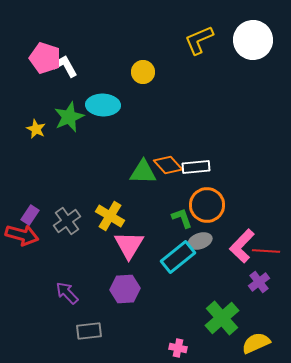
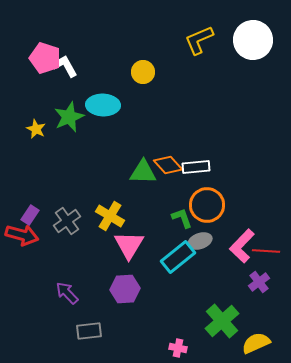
green cross: moved 3 px down
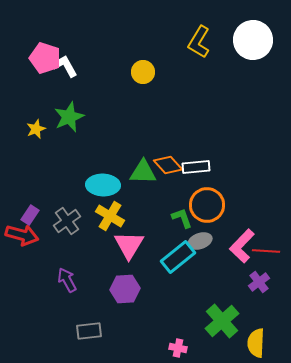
yellow L-shape: moved 2 px down; rotated 36 degrees counterclockwise
cyan ellipse: moved 80 px down
yellow star: rotated 24 degrees clockwise
purple arrow: moved 13 px up; rotated 15 degrees clockwise
yellow semicircle: rotated 64 degrees counterclockwise
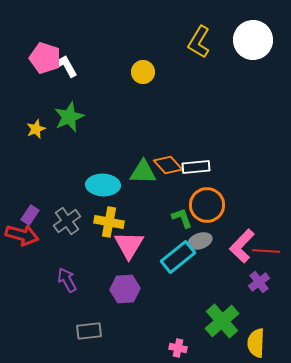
yellow cross: moved 1 px left, 6 px down; rotated 20 degrees counterclockwise
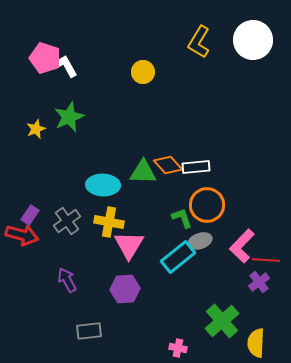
red line: moved 9 px down
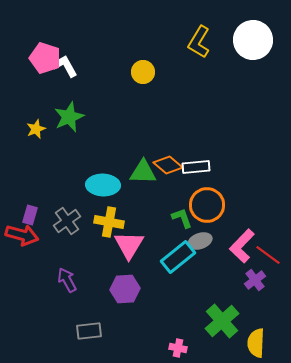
orange diamond: rotated 8 degrees counterclockwise
purple rectangle: rotated 18 degrees counterclockwise
red line: moved 2 px right, 5 px up; rotated 32 degrees clockwise
purple cross: moved 4 px left, 2 px up
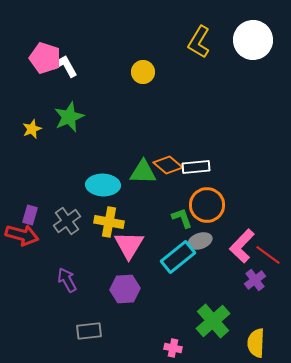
yellow star: moved 4 px left
green cross: moved 9 px left
pink cross: moved 5 px left
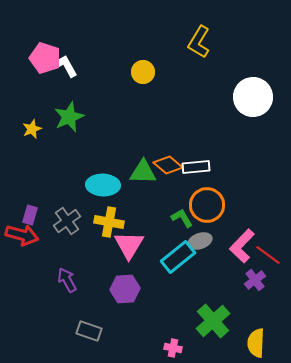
white circle: moved 57 px down
green L-shape: rotated 10 degrees counterclockwise
gray rectangle: rotated 25 degrees clockwise
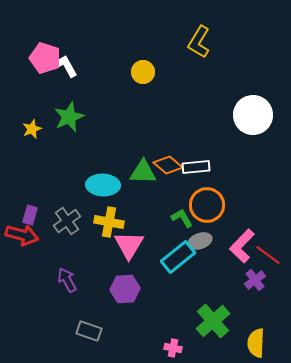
white circle: moved 18 px down
